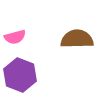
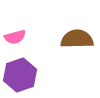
purple hexagon: rotated 20 degrees clockwise
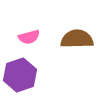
pink semicircle: moved 14 px right
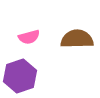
purple hexagon: moved 1 px down
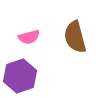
brown semicircle: moved 2 px left, 2 px up; rotated 104 degrees counterclockwise
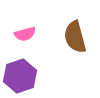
pink semicircle: moved 4 px left, 3 px up
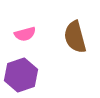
purple hexagon: moved 1 px right, 1 px up
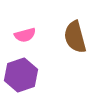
pink semicircle: moved 1 px down
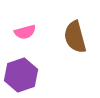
pink semicircle: moved 3 px up
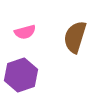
brown semicircle: rotated 32 degrees clockwise
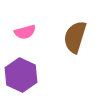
purple hexagon: rotated 16 degrees counterclockwise
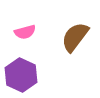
brown semicircle: rotated 20 degrees clockwise
